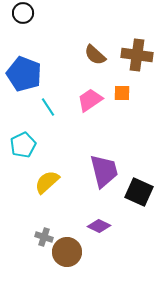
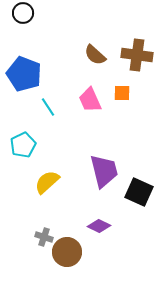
pink trapezoid: rotated 80 degrees counterclockwise
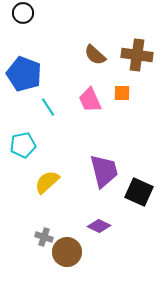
cyan pentagon: rotated 15 degrees clockwise
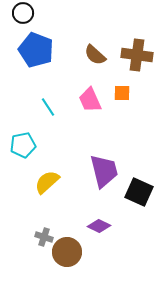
blue pentagon: moved 12 px right, 24 px up
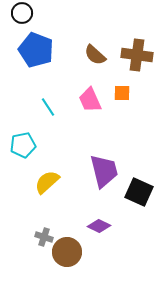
black circle: moved 1 px left
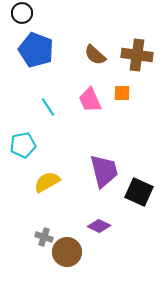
yellow semicircle: rotated 12 degrees clockwise
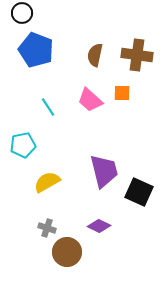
brown semicircle: rotated 60 degrees clockwise
pink trapezoid: rotated 24 degrees counterclockwise
gray cross: moved 3 px right, 9 px up
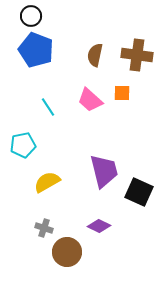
black circle: moved 9 px right, 3 px down
gray cross: moved 3 px left
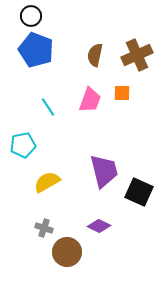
brown cross: rotated 32 degrees counterclockwise
pink trapezoid: rotated 112 degrees counterclockwise
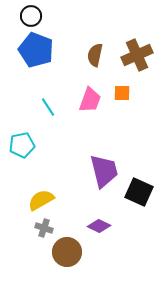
cyan pentagon: moved 1 px left
yellow semicircle: moved 6 px left, 18 px down
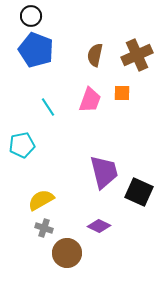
purple trapezoid: moved 1 px down
brown circle: moved 1 px down
